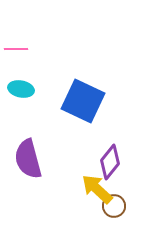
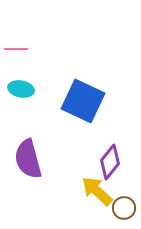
yellow arrow: moved 2 px down
brown circle: moved 10 px right, 2 px down
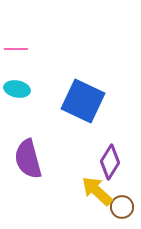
cyan ellipse: moved 4 px left
purple diamond: rotated 8 degrees counterclockwise
brown circle: moved 2 px left, 1 px up
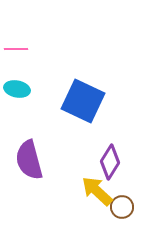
purple semicircle: moved 1 px right, 1 px down
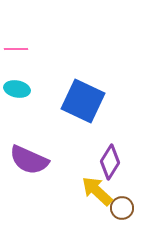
purple semicircle: rotated 51 degrees counterclockwise
brown circle: moved 1 px down
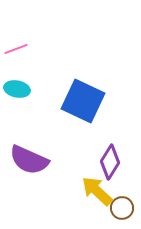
pink line: rotated 20 degrees counterclockwise
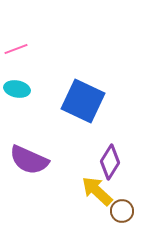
brown circle: moved 3 px down
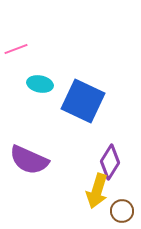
cyan ellipse: moved 23 px right, 5 px up
yellow arrow: rotated 116 degrees counterclockwise
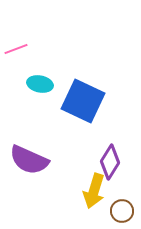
yellow arrow: moved 3 px left
